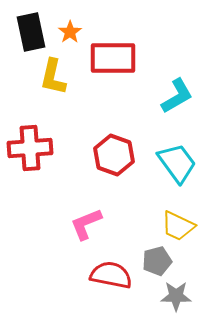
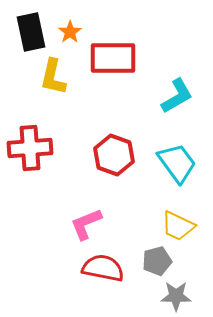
red semicircle: moved 8 px left, 7 px up
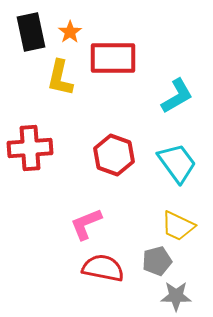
yellow L-shape: moved 7 px right, 1 px down
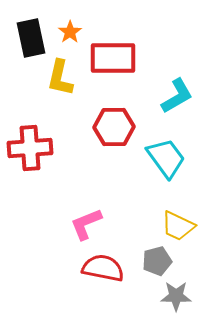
black rectangle: moved 6 px down
red hexagon: moved 28 px up; rotated 21 degrees counterclockwise
cyan trapezoid: moved 11 px left, 5 px up
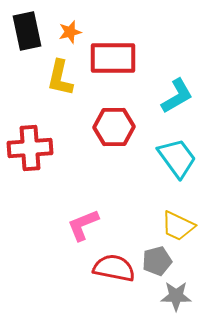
orange star: rotated 20 degrees clockwise
black rectangle: moved 4 px left, 7 px up
cyan trapezoid: moved 11 px right
pink L-shape: moved 3 px left, 1 px down
red semicircle: moved 11 px right
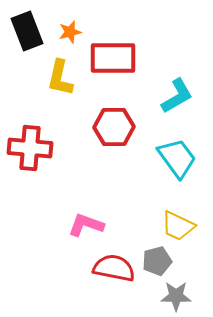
black rectangle: rotated 9 degrees counterclockwise
red cross: rotated 9 degrees clockwise
pink L-shape: moved 3 px right; rotated 42 degrees clockwise
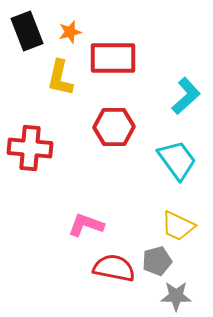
cyan L-shape: moved 9 px right; rotated 12 degrees counterclockwise
cyan trapezoid: moved 2 px down
